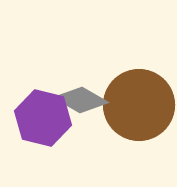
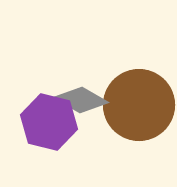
purple hexagon: moved 6 px right, 4 px down
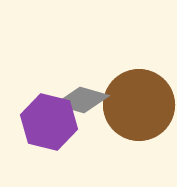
gray diamond: moved 1 px right; rotated 14 degrees counterclockwise
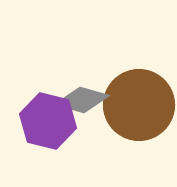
purple hexagon: moved 1 px left, 1 px up
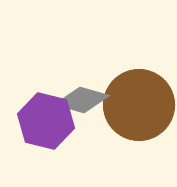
purple hexagon: moved 2 px left
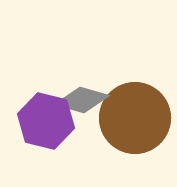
brown circle: moved 4 px left, 13 px down
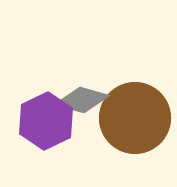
purple hexagon: rotated 20 degrees clockwise
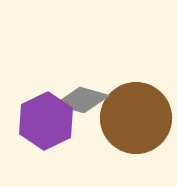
brown circle: moved 1 px right
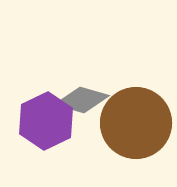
brown circle: moved 5 px down
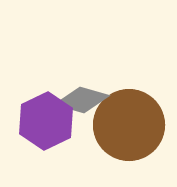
brown circle: moved 7 px left, 2 px down
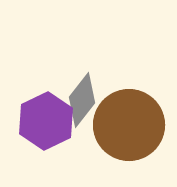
gray diamond: rotated 68 degrees counterclockwise
